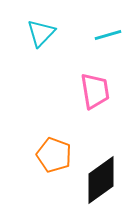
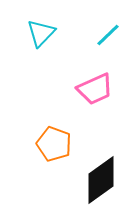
cyan line: rotated 28 degrees counterclockwise
pink trapezoid: moved 2 px up; rotated 75 degrees clockwise
orange pentagon: moved 11 px up
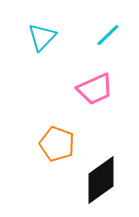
cyan triangle: moved 1 px right, 4 px down
orange pentagon: moved 3 px right
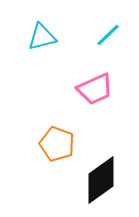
cyan triangle: rotated 32 degrees clockwise
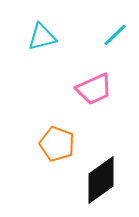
cyan line: moved 7 px right
pink trapezoid: moved 1 px left
